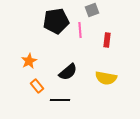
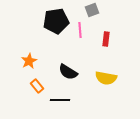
red rectangle: moved 1 px left, 1 px up
black semicircle: rotated 72 degrees clockwise
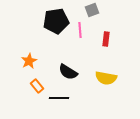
black line: moved 1 px left, 2 px up
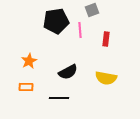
black semicircle: rotated 60 degrees counterclockwise
orange rectangle: moved 11 px left, 1 px down; rotated 48 degrees counterclockwise
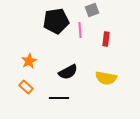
orange rectangle: rotated 40 degrees clockwise
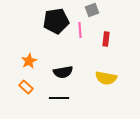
black semicircle: moved 5 px left; rotated 18 degrees clockwise
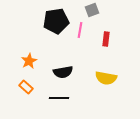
pink line: rotated 14 degrees clockwise
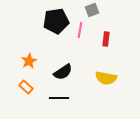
black semicircle: rotated 24 degrees counterclockwise
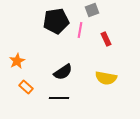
red rectangle: rotated 32 degrees counterclockwise
orange star: moved 12 px left
